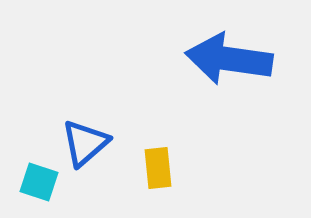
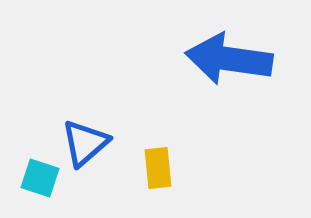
cyan square: moved 1 px right, 4 px up
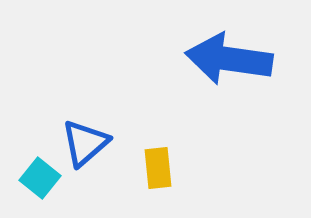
cyan square: rotated 21 degrees clockwise
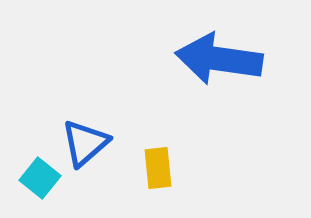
blue arrow: moved 10 px left
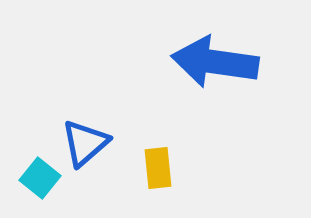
blue arrow: moved 4 px left, 3 px down
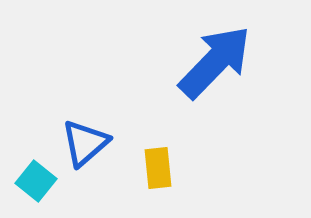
blue arrow: rotated 126 degrees clockwise
cyan square: moved 4 px left, 3 px down
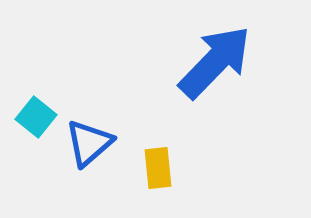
blue triangle: moved 4 px right
cyan square: moved 64 px up
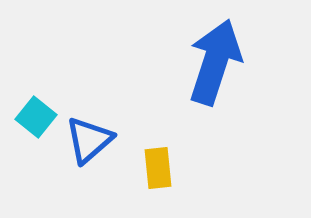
blue arrow: rotated 26 degrees counterclockwise
blue triangle: moved 3 px up
